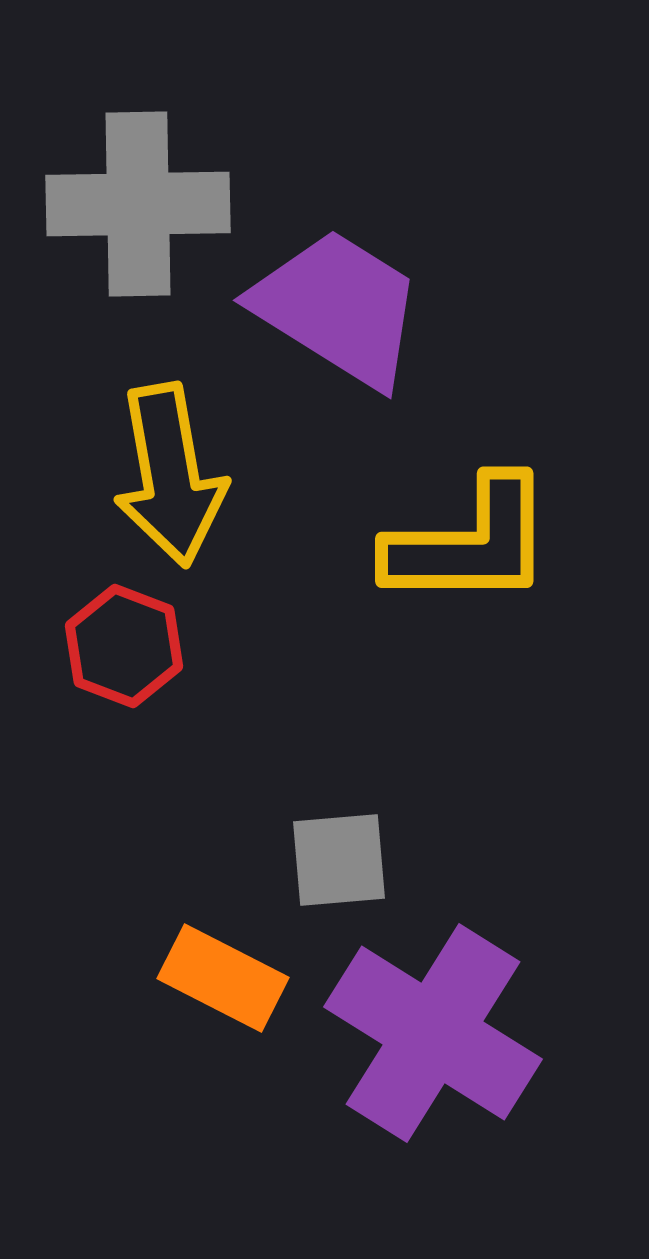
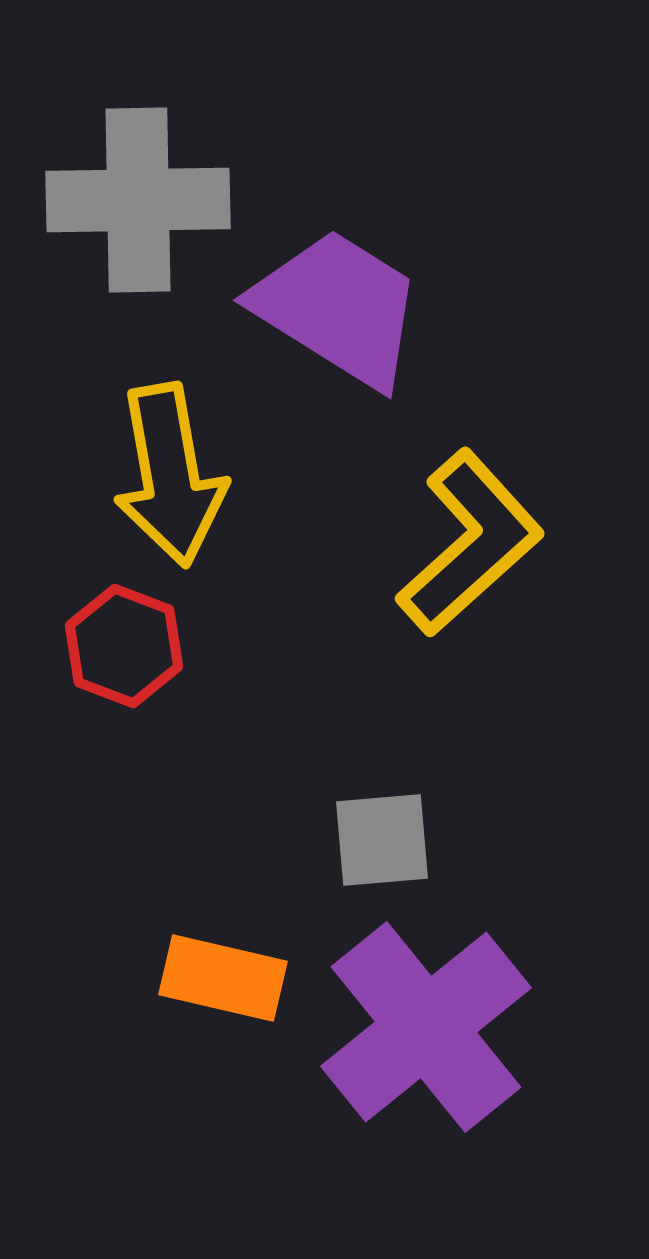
gray cross: moved 4 px up
yellow L-shape: rotated 42 degrees counterclockwise
gray square: moved 43 px right, 20 px up
orange rectangle: rotated 14 degrees counterclockwise
purple cross: moved 7 px left, 6 px up; rotated 19 degrees clockwise
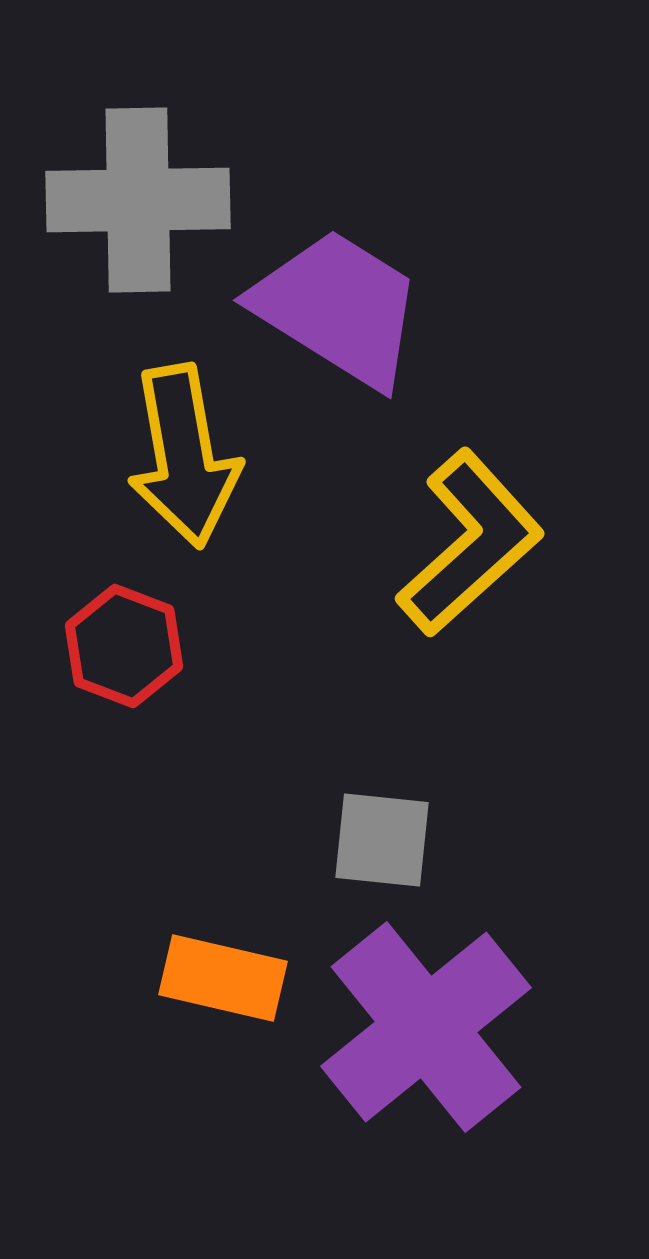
yellow arrow: moved 14 px right, 19 px up
gray square: rotated 11 degrees clockwise
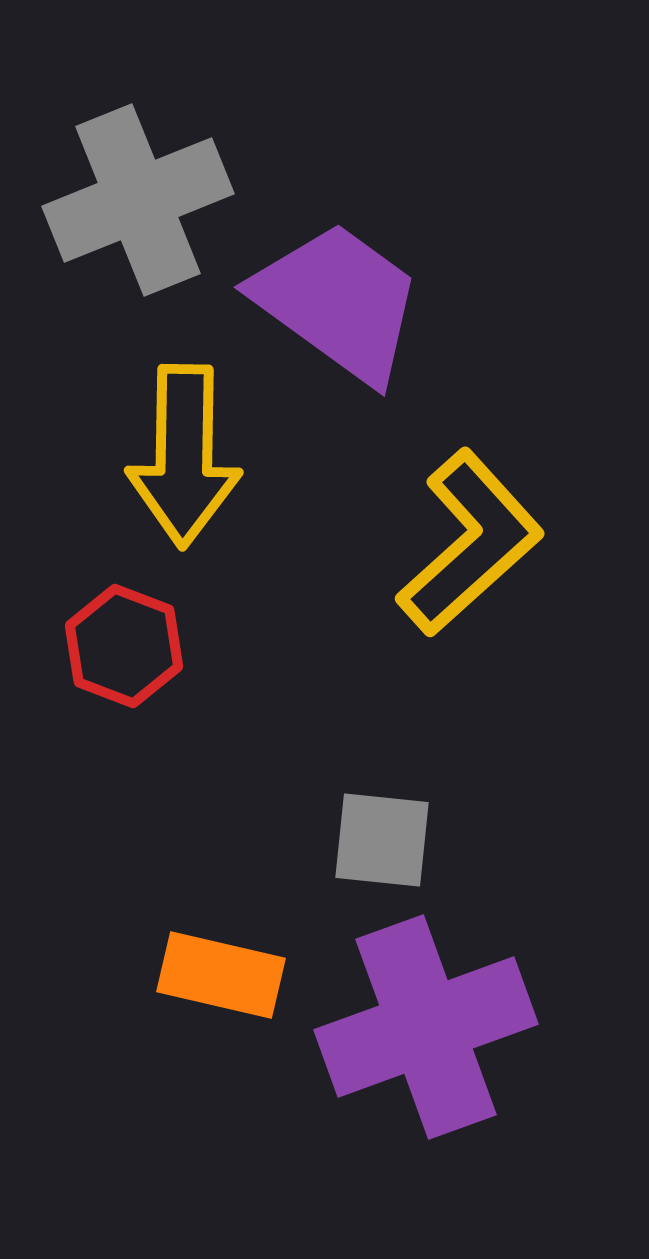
gray cross: rotated 21 degrees counterclockwise
purple trapezoid: moved 6 px up; rotated 4 degrees clockwise
yellow arrow: rotated 11 degrees clockwise
orange rectangle: moved 2 px left, 3 px up
purple cross: rotated 19 degrees clockwise
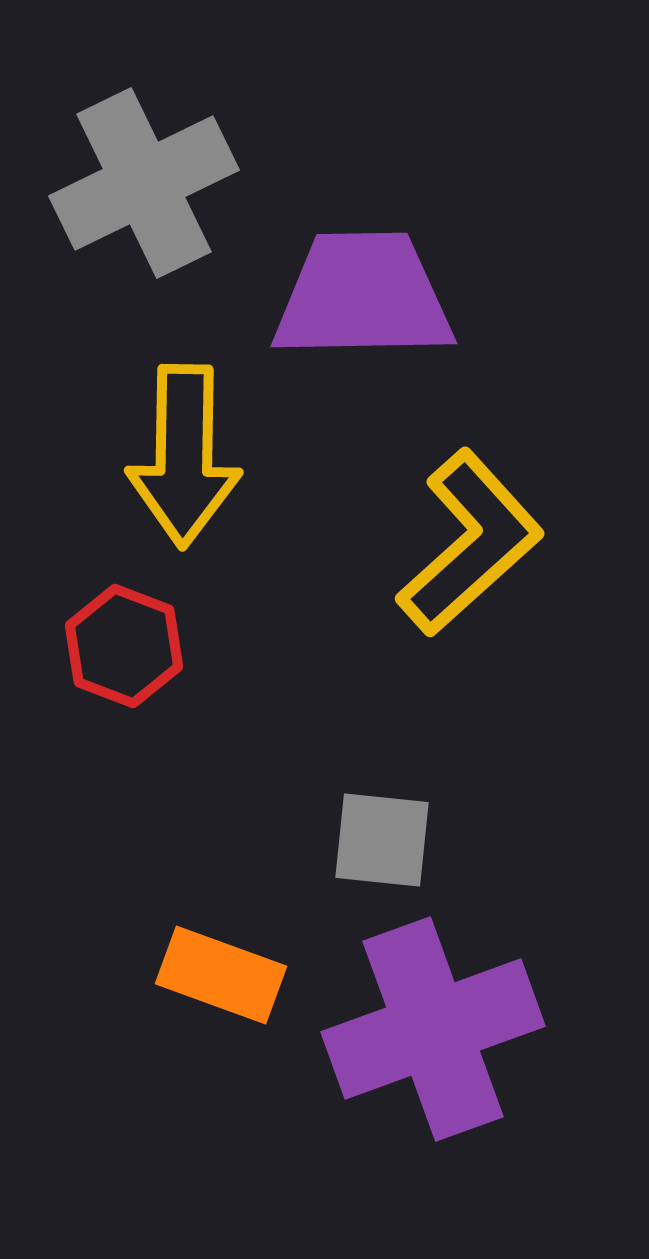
gray cross: moved 6 px right, 17 px up; rotated 4 degrees counterclockwise
purple trapezoid: moved 25 px right, 6 px up; rotated 37 degrees counterclockwise
orange rectangle: rotated 7 degrees clockwise
purple cross: moved 7 px right, 2 px down
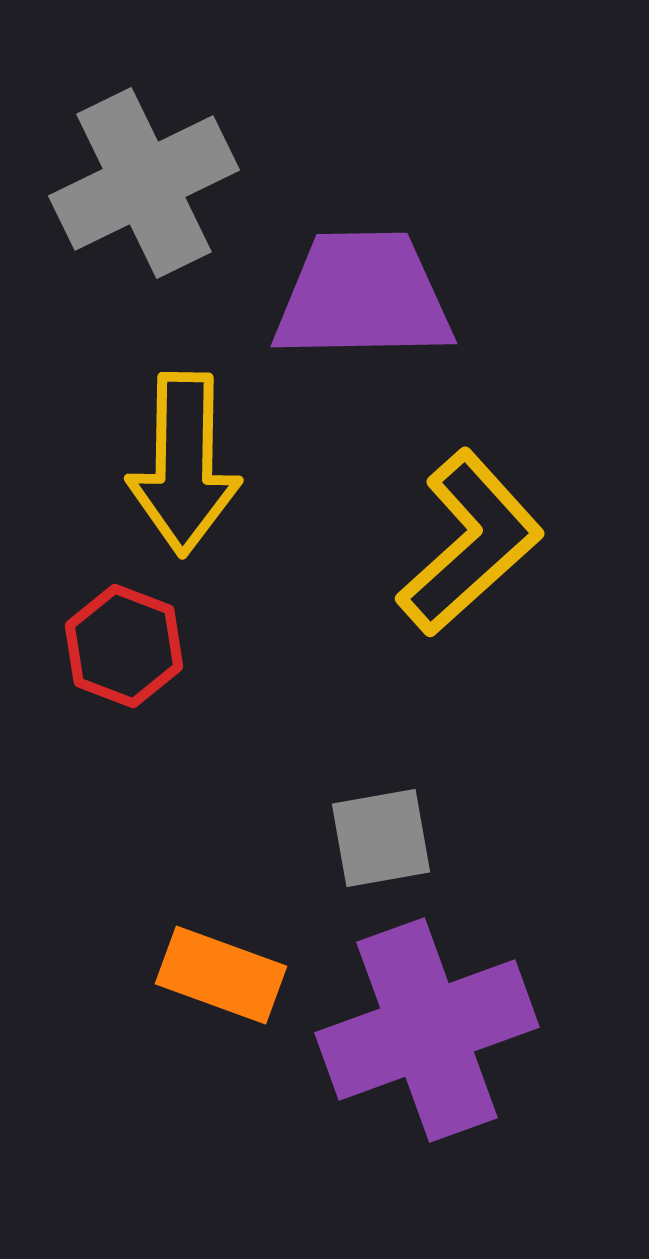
yellow arrow: moved 8 px down
gray square: moved 1 px left, 2 px up; rotated 16 degrees counterclockwise
purple cross: moved 6 px left, 1 px down
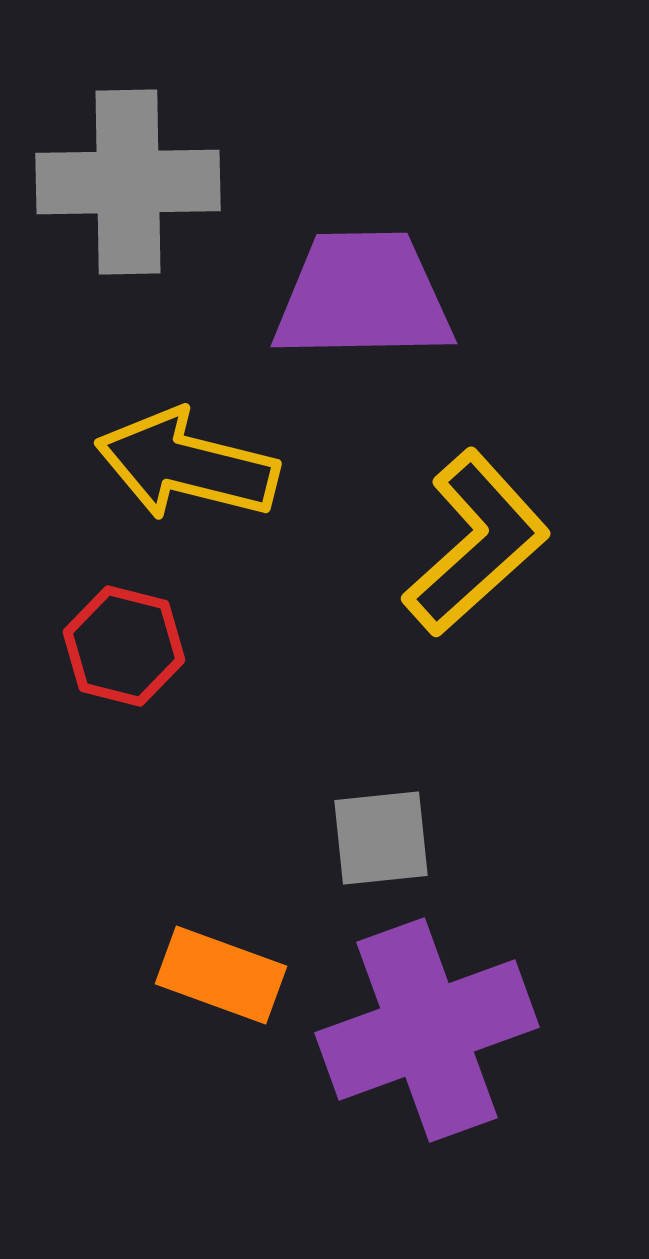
gray cross: moved 16 px left, 1 px up; rotated 25 degrees clockwise
yellow arrow: moved 3 px right, 1 px down; rotated 103 degrees clockwise
yellow L-shape: moved 6 px right
red hexagon: rotated 7 degrees counterclockwise
gray square: rotated 4 degrees clockwise
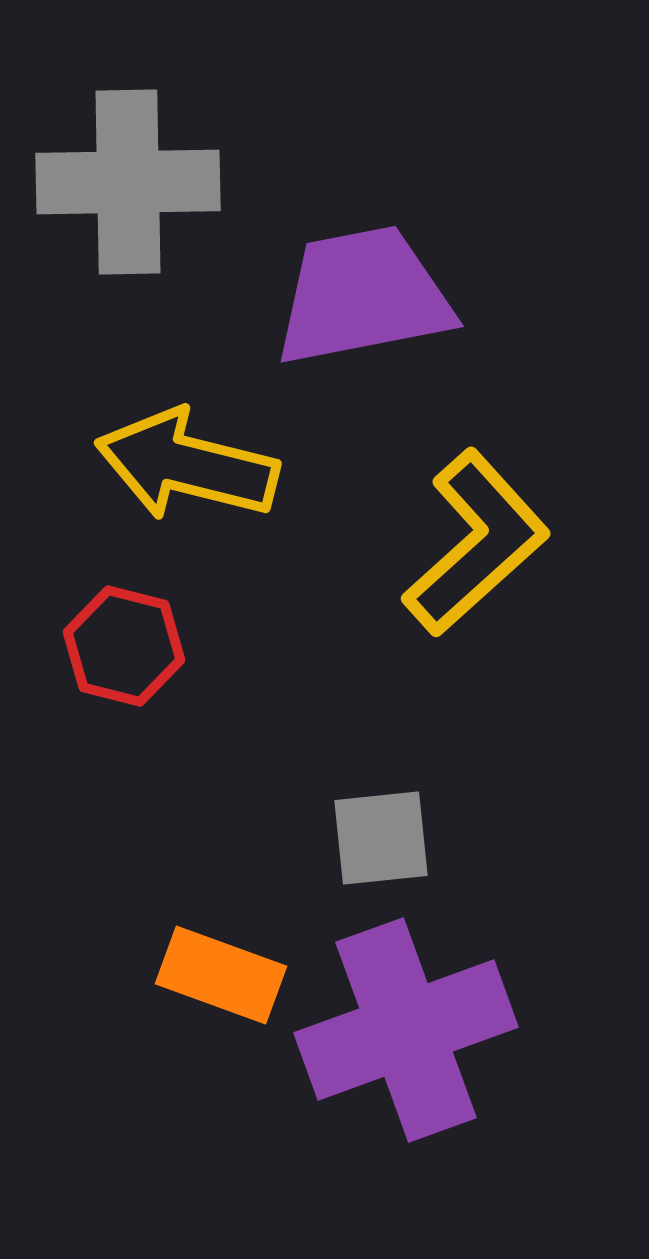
purple trapezoid: rotated 10 degrees counterclockwise
purple cross: moved 21 px left
